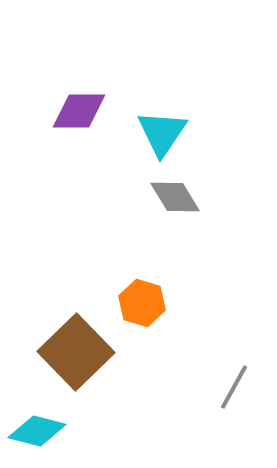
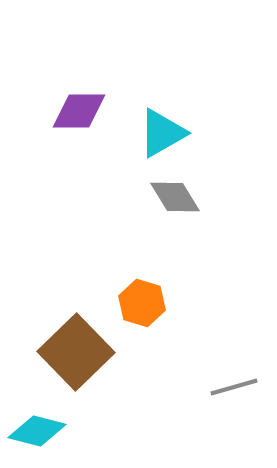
cyan triangle: rotated 26 degrees clockwise
gray line: rotated 45 degrees clockwise
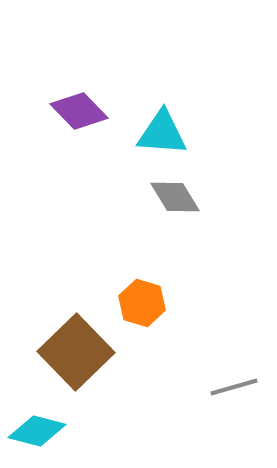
purple diamond: rotated 46 degrees clockwise
cyan triangle: rotated 34 degrees clockwise
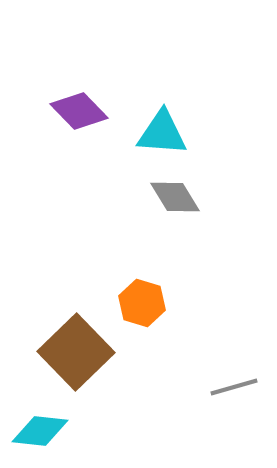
cyan diamond: moved 3 px right; rotated 8 degrees counterclockwise
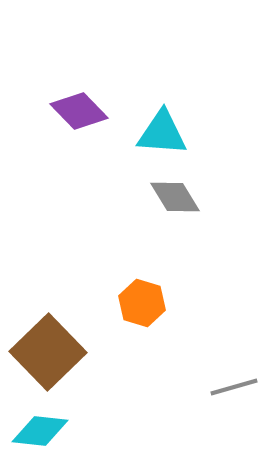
brown square: moved 28 px left
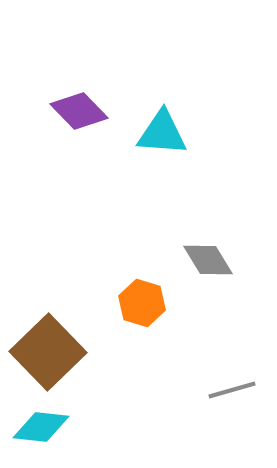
gray diamond: moved 33 px right, 63 px down
gray line: moved 2 px left, 3 px down
cyan diamond: moved 1 px right, 4 px up
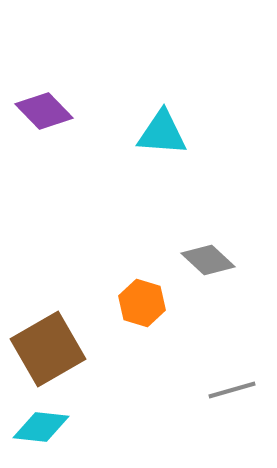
purple diamond: moved 35 px left
gray diamond: rotated 16 degrees counterclockwise
brown square: moved 3 px up; rotated 14 degrees clockwise
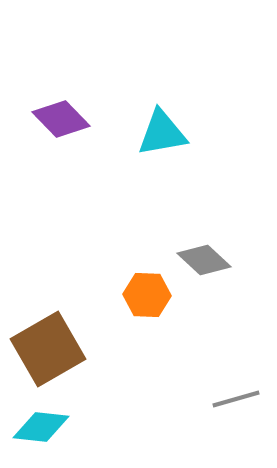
purple diamond: moved 17 px right, 8 px down
cyan triangle: rotated 14 degrees counterclockwise
gray diamond: moved 4 px left
orange hexagon: moved 5 px right, 8 px up; rotated 15 degrees counterclockwise
gray line: moved 4 px right, 9 px down
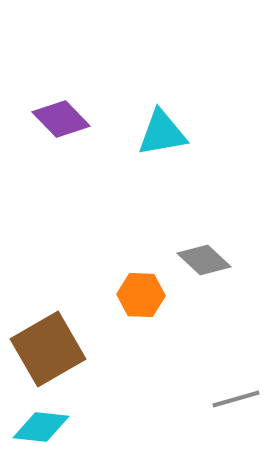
orange hexagon: moved 6 px left
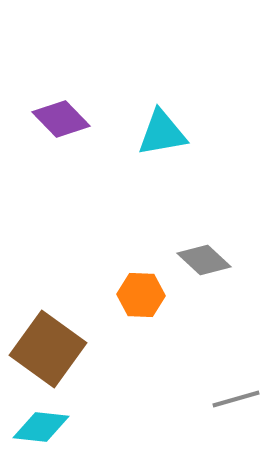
brown square: rotated 24 degrees counterclockwise
